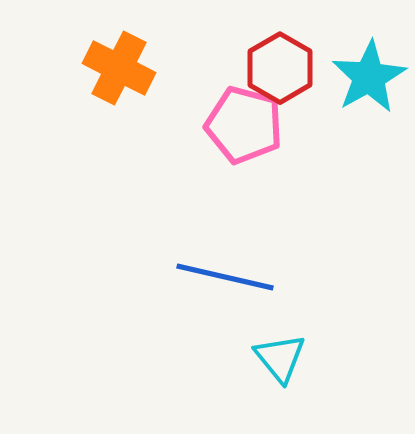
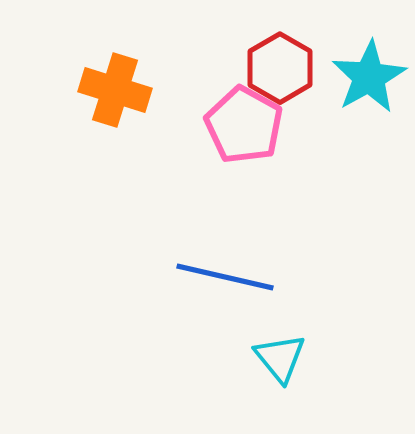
orange cross: moved 4 px left, 22 px down; rotated 10 degrees counterclockwise
pink pentagon: rotated 14 degrees clockwise
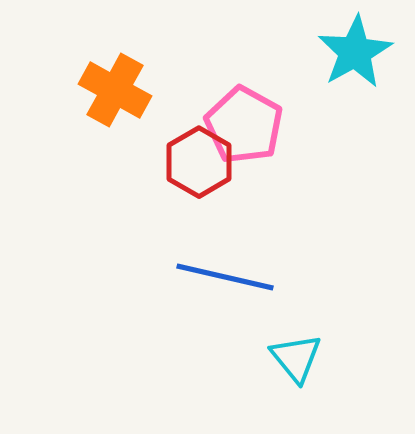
red hexagon: moved 81 px left, 94 px down
cyan star: moved 14 px left, 25 px up
orange cross: rotated 12 degrees clockwise
cyan triangle: moved 16 px right
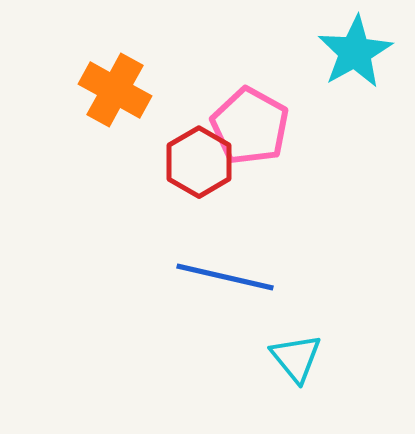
pink pentagon: moved 6 px right, 1 px down
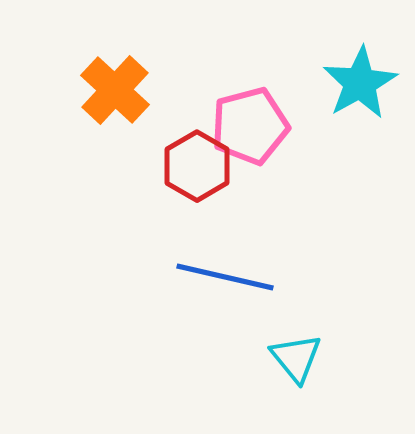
cyan star: moved 5 px right, 31 px down
orange cross: rotated 14 degrees clockwise
pink pentagon: rotated 28 degrees clockwise
red hexagon: moved 2 px left, 4 px down
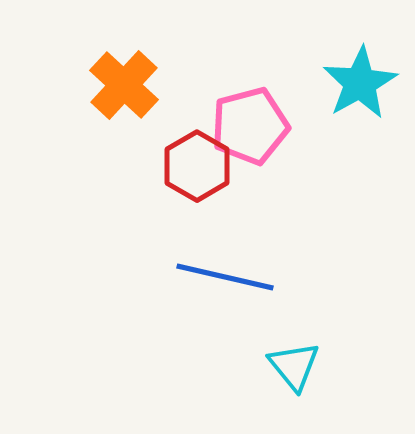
orange cross: moved 9 px right, 5 px up
cyan triangle: moved 2 px left, 8 px down
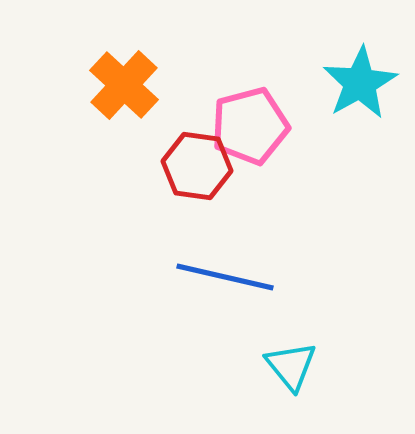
red hexagon: rotated 22 degrees counterclockwise
cyan triangle: moved 3 px left
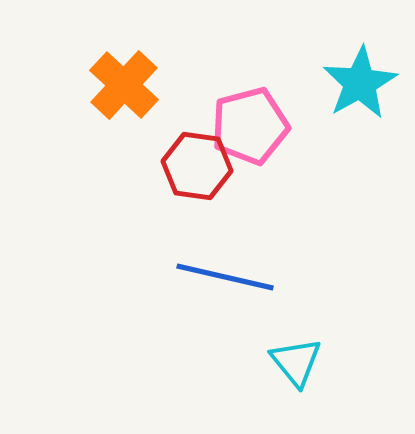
cyan triangle: moved 5 px right, 4 px up
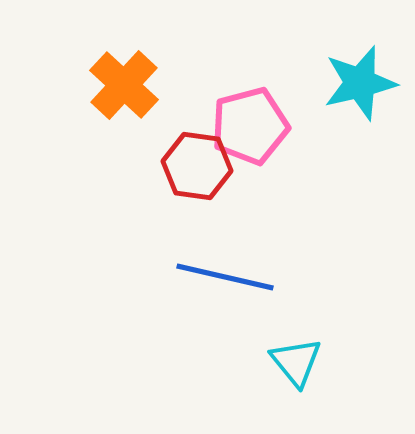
cyan star: rotated 16 degrees clockwise
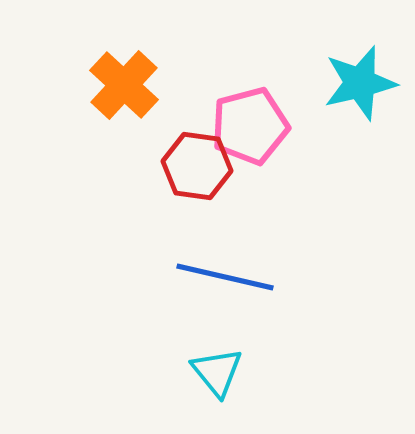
cyan triangle: moved 79 px left, 10 px down
